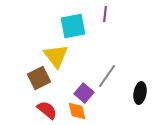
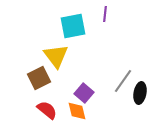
gray line: moved 16 px right, 5 px down
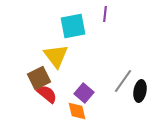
black ellipse: moved 2 px up
red semicircle: moved 16 px up
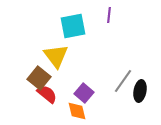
purple line: moved 4 px right, 1 px down
brown square: rotated 25 degrees counterclockwise
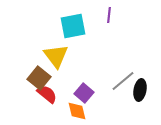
gray line: rotated 15 degrees clockwise
black ellipse: moved 1 px up
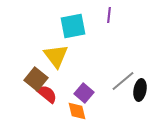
brown square: moved 3 px left, 1 px down
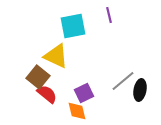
purple line: rotated 21 degrees counterclockwise
yellow triangle: rotated 28 degrees counterclockwise
brown square: moved 2 px right, 2 px up
purple square: rotated 24 degrees clockwise
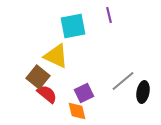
black ellipse: moved 3 px right, 2 px down
